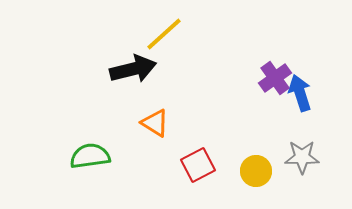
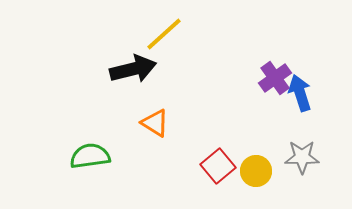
red square: moved 20 px right, 1 px down; rotated 12 degrees counterclockwise
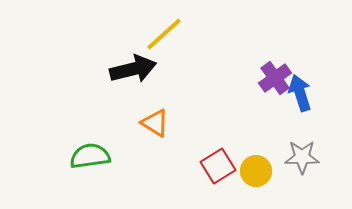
red square: rotated 8 degrees clockwise
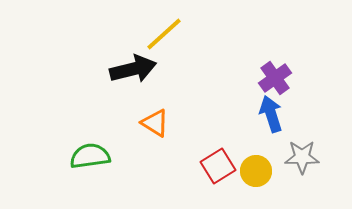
blue arrow: moved 29 px left, 21 px down
